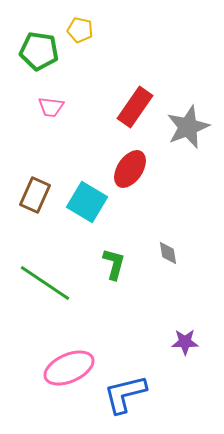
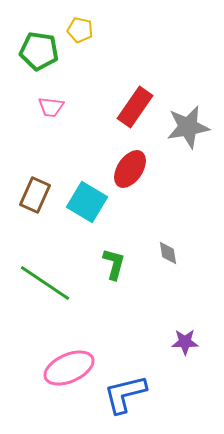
gray star: rotated 12 degrees clockwise
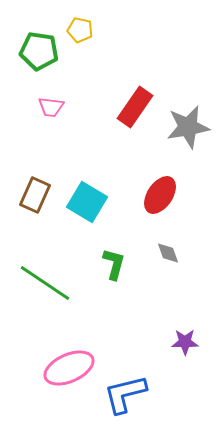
red ellipse: moved 30 px right, 26 px down
gray diamond: rotated 10 degrees counterclockwise
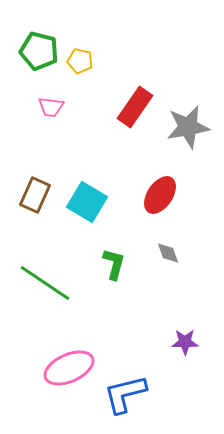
yellow pentagon: moved 31 px down
green pentagon: rotated 6 degrees clockwise
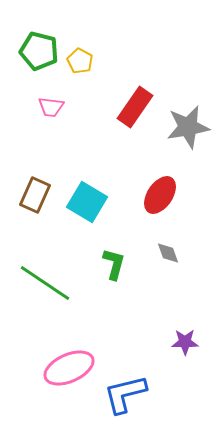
yellow pentagon: rotated 15 degrees clockwise
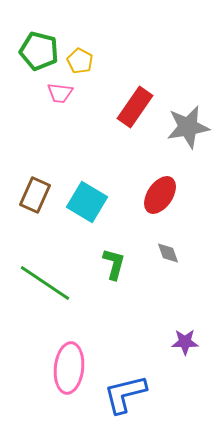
pink trapezoid: moved 9 px right, 14 px up
pink ellipse: rotated 60 degrees counterclockwise
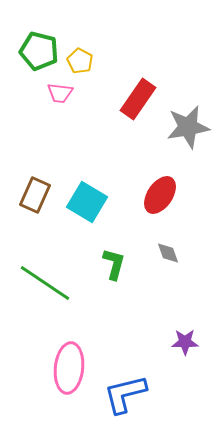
red rectangle: moved 3 px right, 8 px up
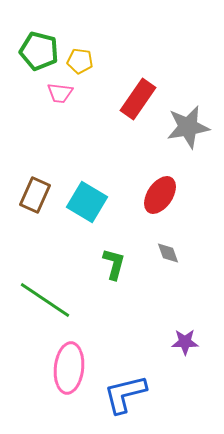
yellow pentagon: rotated 20 degrees counterclockwise
green line: moved 17 px down
